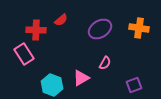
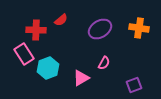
pink semicircle: moved 1 px left
cyan hexagon: moved 4 px left, 17 px up; rotated 20 degrees clockwise
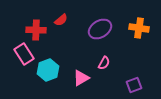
cyan hexagon: moved 2 px down
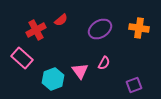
red cross: rotated 30 degrees counterclockwise
pink rectangle: moved 2 px left, 4 px down; rotated 15 degrees counterclockwise
cyan hexagon: moved 5 px right, 9 px down
pink triangle: moved 1 px left, 7 px up; rotated 36 degrees counterclockwise
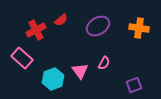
purple ellipse: moved 2 px left, 3 px up
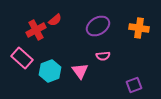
red semicircle: moved 6 px left
pink semicircle: moved 1 px left, 7 px up; rotated 56 degrees clockwise
cyan hexagon: moved 3 px left, 8 px up
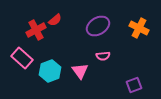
orange cross: rotated 18 degrees clockwise
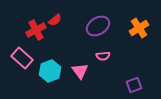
orange cross: rotated 30 degrees clockwise
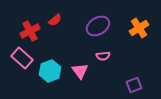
red cross: moved 6 px left, 1 px down
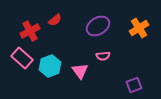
cyan hexagon: moved 5 px up
